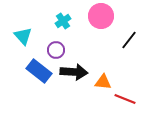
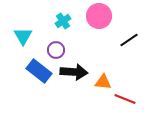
pink circle: moved 2 px left
cyan triangle: rotated 12 degrees clockwise
black line: rotated 18 degrees clockwise
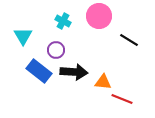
cyan cross: rotated 28 degrees counterclockwise
black line: rotated 66 degrees clockwise
red line: moved 3 px left
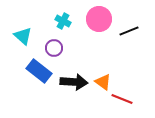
pink circle: moved 3 px down
cyan triangle: rotated 18 degrees counterclockwise
black line: moved 9 px up; rotated 54 degrees counterclockwise
purple circle: moved 2 px left, 2 px up
black arrow: moved 10 px down
orange triangle: rotated 30 degrees clockwise
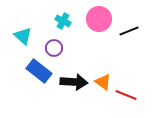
red line: moved 4 px right, 4 px up
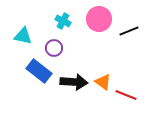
cyan triangle: rotated 30 degrees counterclockwise
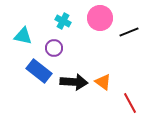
pink circle: moved 1 px right, 1 px up
black line: moved 1 px down
red line: moved 4 px right, 8 px down; rotated 40 degrees clockwise
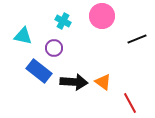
pink circle: moved 2 px right, 2 px up
black line: moved 8 px right, 7 px down
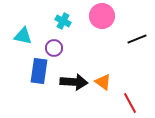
blue rectangle: rotated 60 degrees clockwise
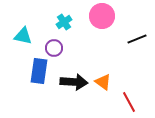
cyan cross: moved 1 px right, 1 px down; rotated 28 degrees clockwise
red line: moved 1 px left, 1 px up
